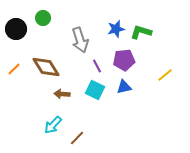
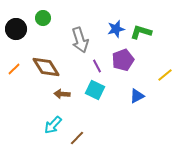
purple pentagon: moved 1 px left; rotated 15 degrees counterclockwise
blue triangle: moved 13 px right, 9 px down; rotated 14 degrees counterclockwise
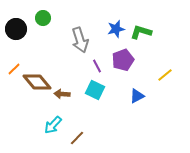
brown diamond: moved 9 px left, 15 px down; rotated 8 degrees counterclockwise
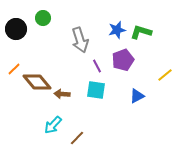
blue star: moved 1 px right, 1 px down
cyan square: moved 1 px right; rotated 18 degrees counterclockwise
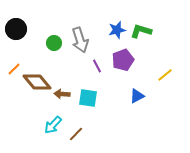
green circle: moved 11 px right, 25 px down
green L-shape: moved 1 px up
cyan square: moved 8 px left, 8 px down
brown line: moved 1 px left, 4 px up
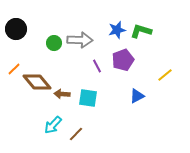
gray arrow: rotated 70 degrees counterclockwise
